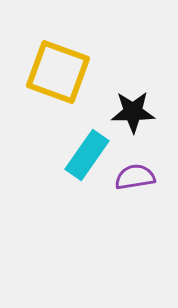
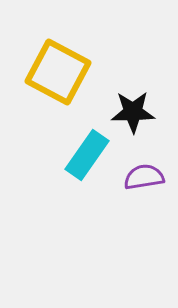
yellow square: rotated 8 degrees clockwise
purple semicircle: moved 9 px right
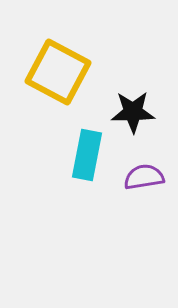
cyan rectangle: rotated 24 degrees counterclockwise
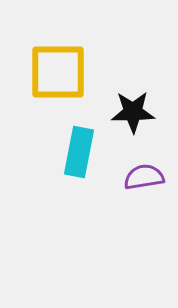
yellow square: rotated 28 degrees counterclockwise
cyan rectangle: moved 8 px left, 3 px up
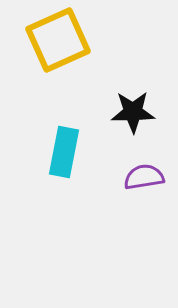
yellow square: moved 32 px up; rotated 24 degrees counterclockwise
cyan rectangle: moved 15 px left
